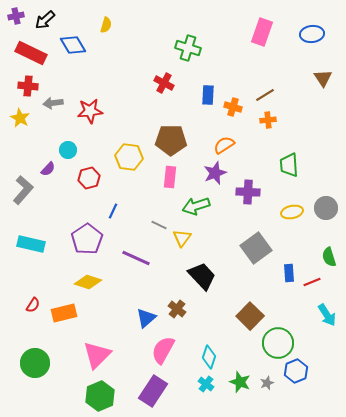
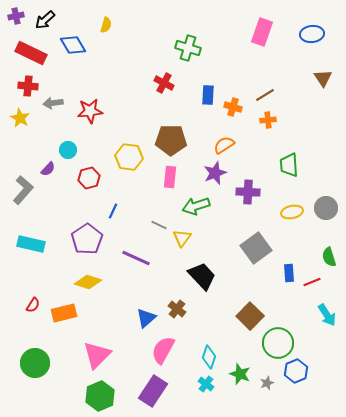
green star at (240, 382): moved 8 px up
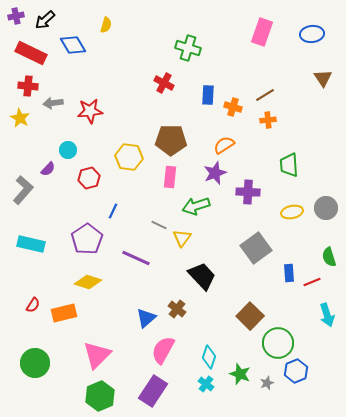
cyan arrow at (327, 315): rotated 15 degrees clockwise
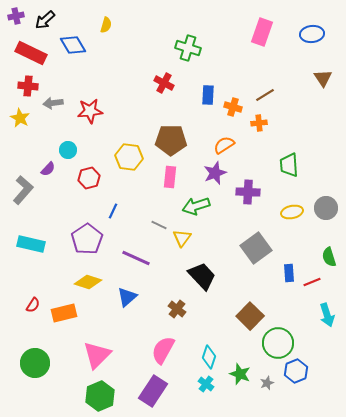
orange cross at (268, 120): moved 9 px left, 3 px down
blue triangle at (146, 318): moved 19 px left, 21 px up
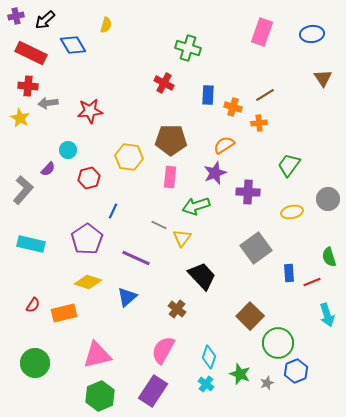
gray arrow at (53, 103): moved 5 px left
green trapezoid at (289, 165): rotated 40 degrees clockwise
gray circle at (326, 208): moved 2 px right, 9 px up
pink triangle at (97, 355): rotated 32 degrees clockwise
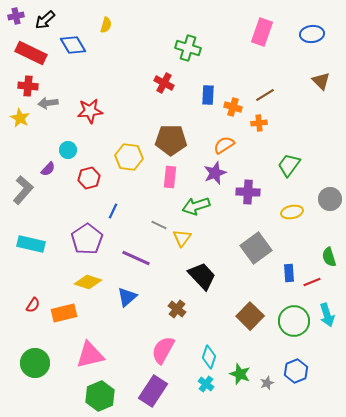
brown triangle at (323, 78): moved 2 px left, 3 px down; rotated 12 degrees counterclockwise
gray circle at (328, 199): moved 2 px right
green circle at (278, 343): moved 16 px right, 22 px up
pink triangle at (97, 355): moved 7 px left
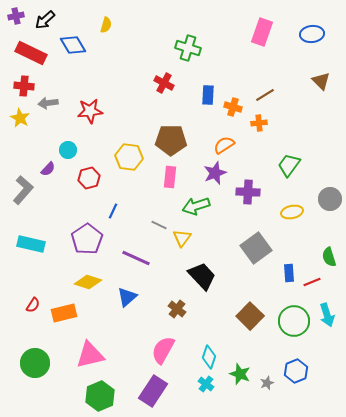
red cross at (28, 86): moved 4 px left
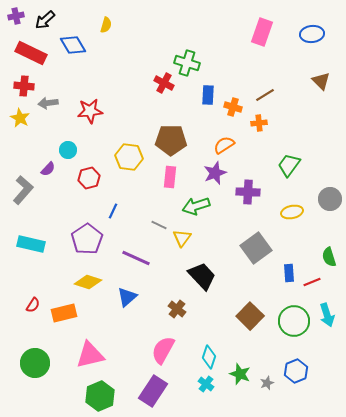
green cross at (188, 48): moved 1 px left, 15 px down
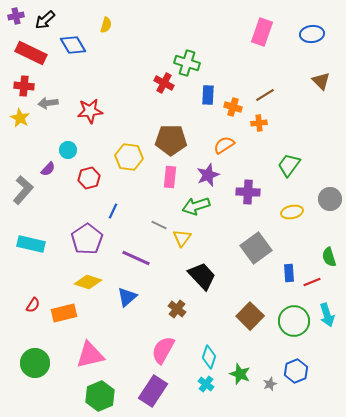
purple star at (215, 173): moved 7 px left, 2 px down
gray star at (267, 383): moved 3 px right, 1 px down
